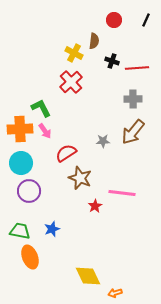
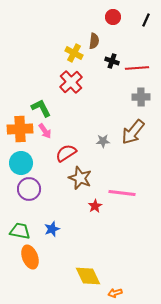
red circle: moved 1 px left, 3 px up
gray cross: moved 8 px right, 2 px up
purple circle: moved 2 px up
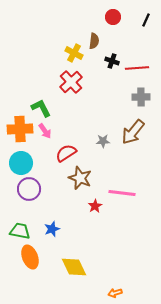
yellow diamond: moved 14 px left, 9 px up
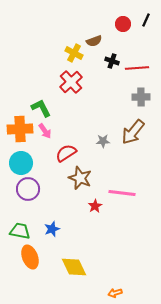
red circle: moved 10 px right, 7 px down
brown semicircle: rotated 63 degrees clockwise
purple circle: moved 1 px left
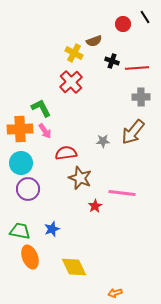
black line: moved 1 px left, 3 px up; rotated 56 degrees counterclockwise
red semicircle: rotated 25 degrees clockwise
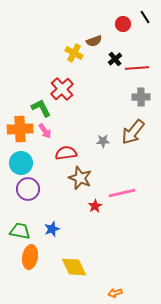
black cross: moved 3 px right, 2 px up; rotated 32 degrees clockwise
red cross: moved 9 px left, 7 px down
pink line: rotated 20 degrees counterclockwise
orange ellipse: rotated 30 degrees clockwise
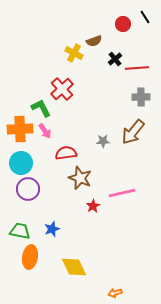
red star: moved 2 px left
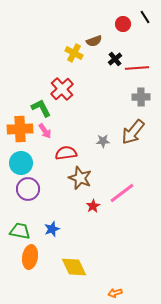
pink line: rotated 24 degrees counterclockwise
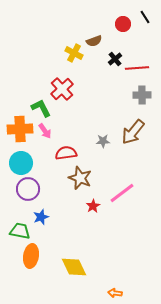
gray cross: moved 1 px right, 2 px up
blue star: moved 11 px left, 12 px up
orange ellipse: moved 1 px right, 1 px up
orange arrow: rotated 24 degrees clockwise
